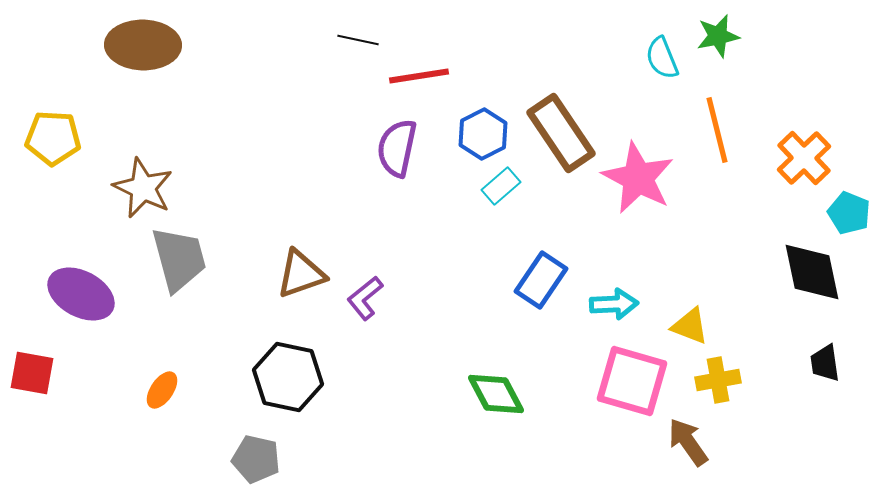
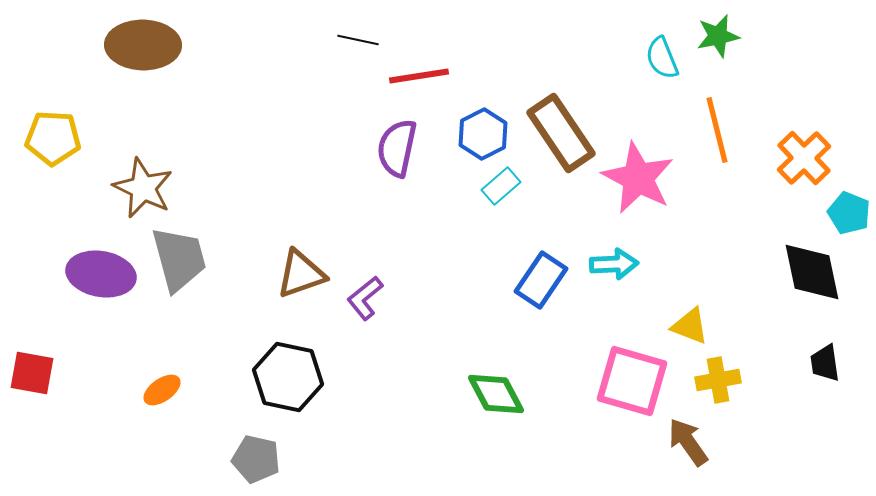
purple ellipse: moved 20 px right, 20 px up; rotated 18 degrees counterclockwise
cyan arrow: moved 40 px up
orange ellipse: rotated 21 degrees clockwise
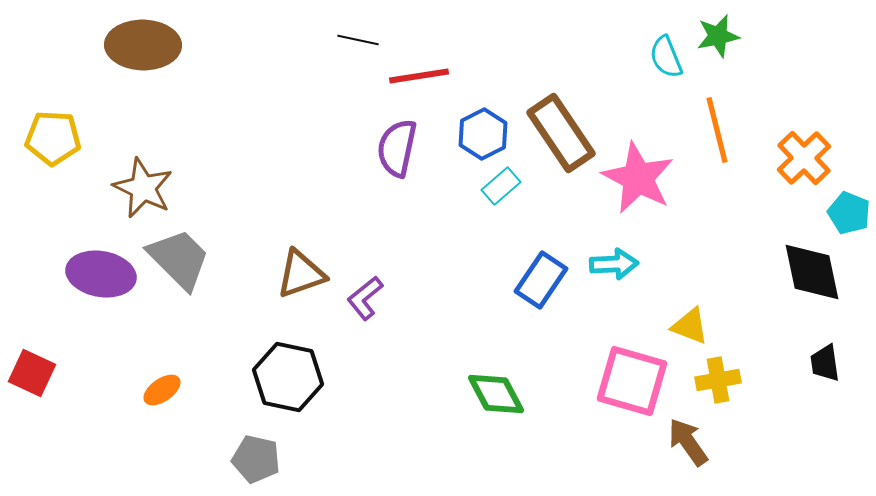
cyan semicircle: moved 4 px right, 1 px up
gray trapezoid: rotated 30 degrees counterclockwise
red square: rotated 15 degrees clockwise
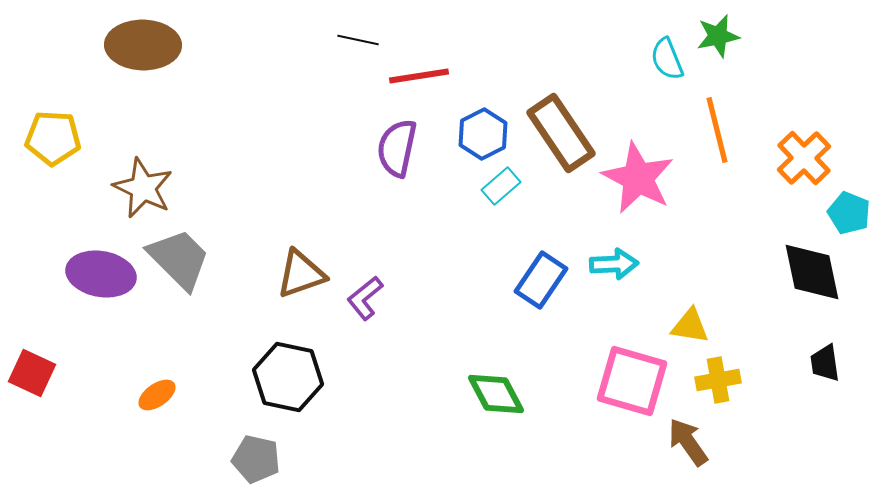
cyan semicircle: moved 1 px right, 2 px down
yellow triangle: rotated 12 degrees counterclockwise
orange ellipse: moved 5 px left, 5 px down
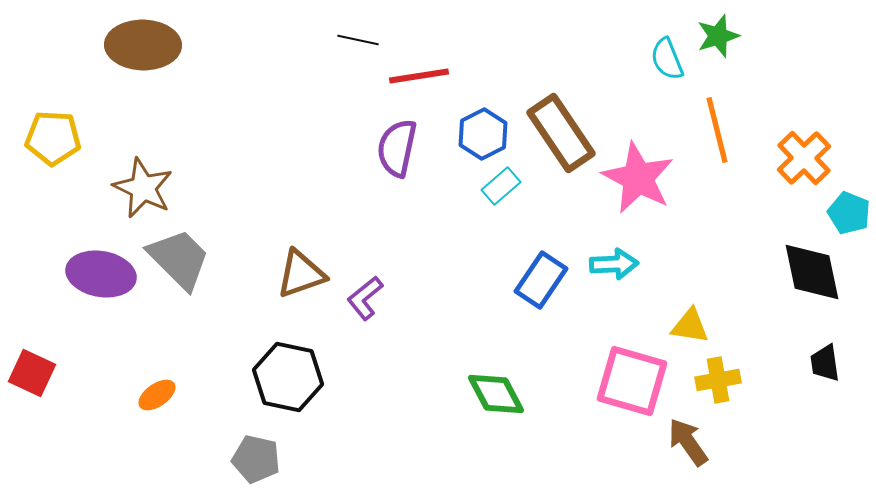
green star: rotated 6 degrees counterclockwise
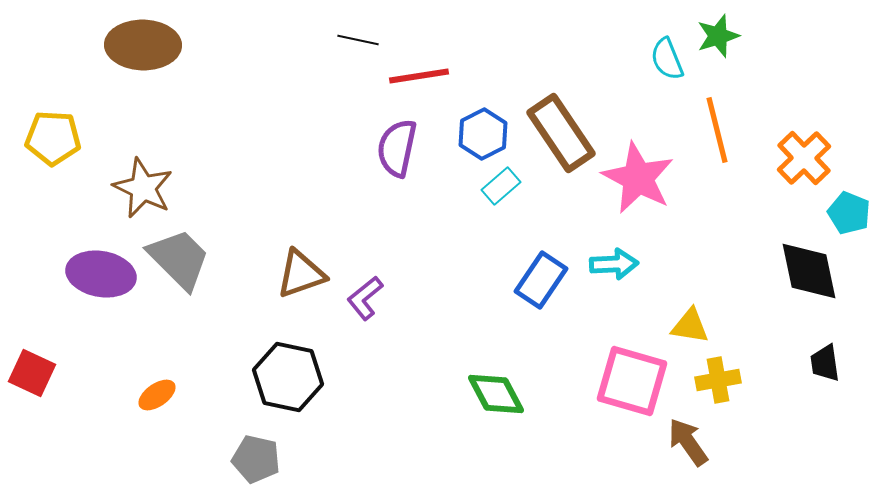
black diamond: moved 3 px left, 1 px up
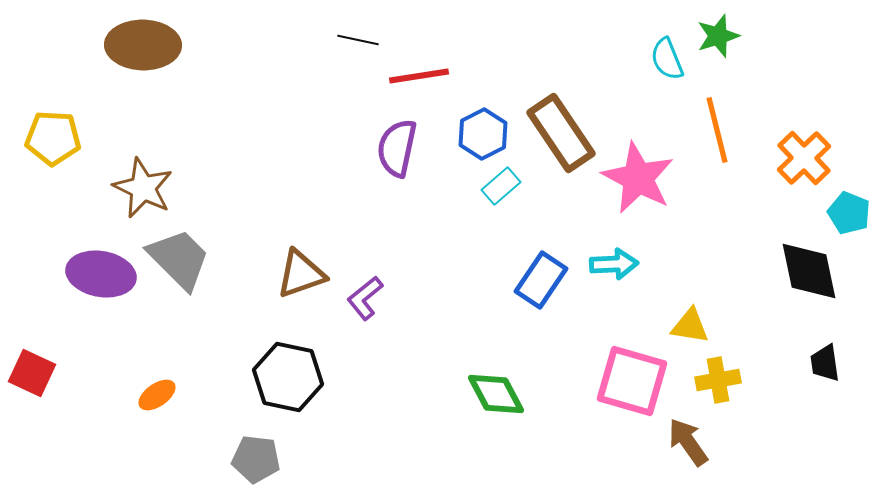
gray pentagon: rotated 6 degrees counterclockwise
